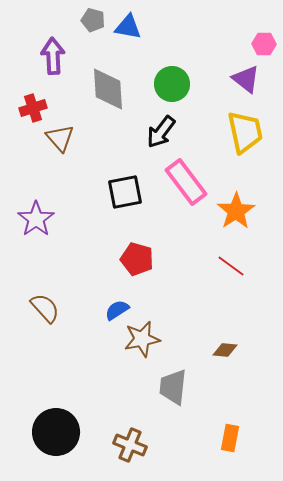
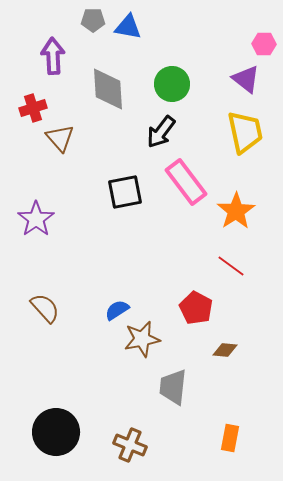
gray pentagon: rotated 15 degrees counterclockwise
red pentagon: moved 59 px right, 49 px down; rotated 12 degrees clockwise
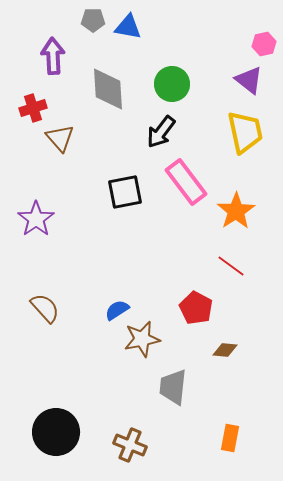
pink hexagon: rotated 15 degrees counterclockwise
purple triangle: moved 3 px right, 1 px down
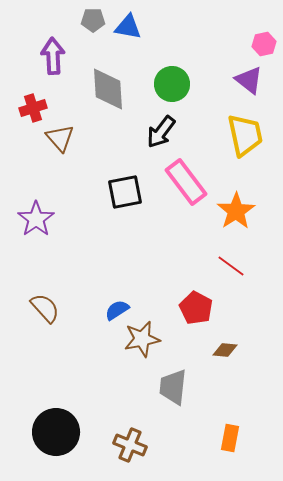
yellow trapezoid: moved 3 px down
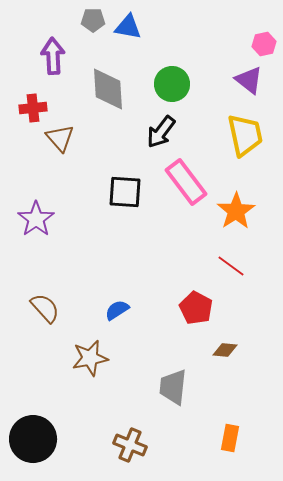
red cross: rotated 12 degrees clockwise
black square: rotated 15 degrees clockwise
brown star: moved 52 px left, 19 px down
black circle: moved 23 px left, 7 px down
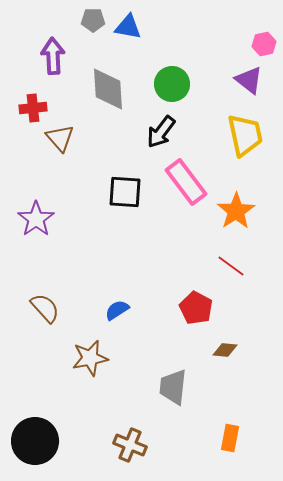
black circle: moved 2 px right, 2 px down
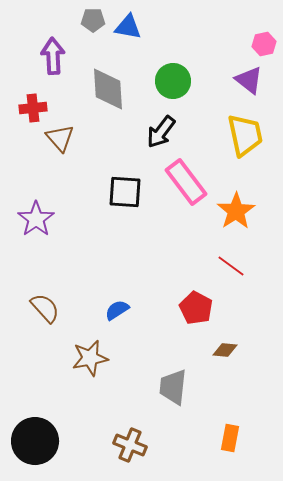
green circle: moved 1 px right, 3 px up
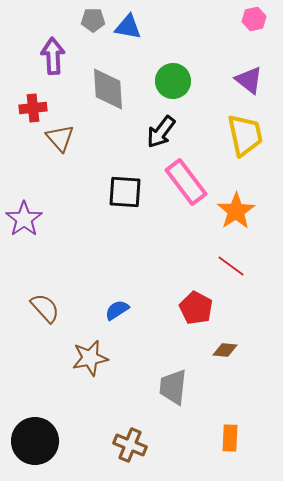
pink hexagon: moved 10 px left, 25 px up
purple star: moved 12 px left
orange rectangle: rotated 8 degrees counterclockwise
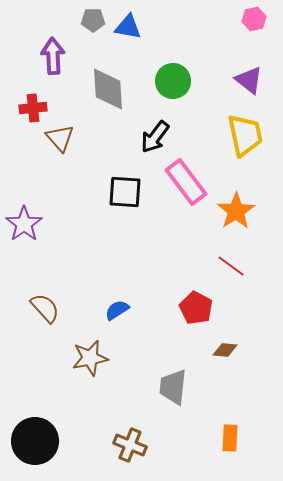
black arrow: moved 6 px left, 5 px down
purple star: moved 5 px down
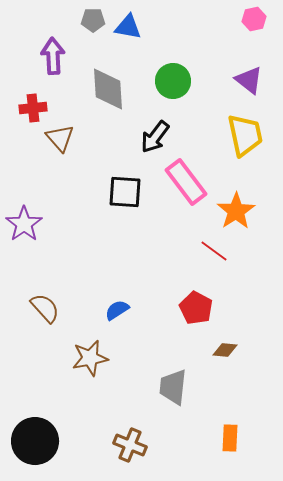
red line: moved 17 px left, 15 px up
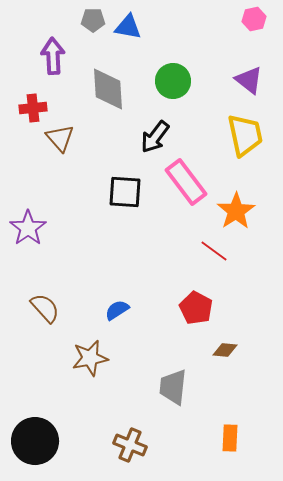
purple star: moved 4 px right, 4 px down
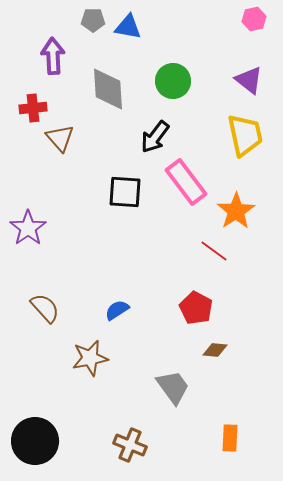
brown diamond: moved 10 px left
gray trapezoid: rotated 138 degrees clockwise
